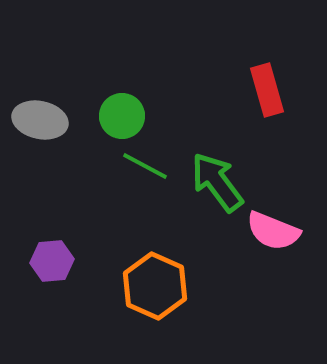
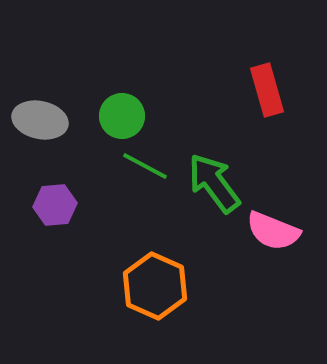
green arrow: moved 3 px left, 1 px down
purple hexagon: moved 3 px right, 56 px up
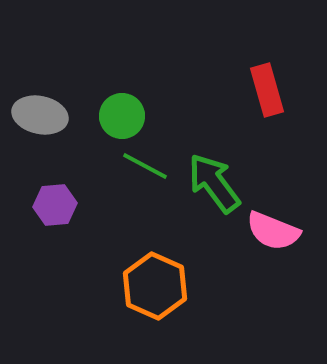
gray ellipse: moved 5 px up
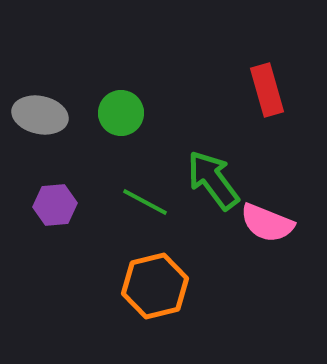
green circle: moved 1 px left, 3 px up
green line: moved 36 px down
green arrow: moved 1 px left, 3 px up
pink semicircle: moved 6 px left, 8 px up
orange hexagon: rotated 22 degrees clockwise
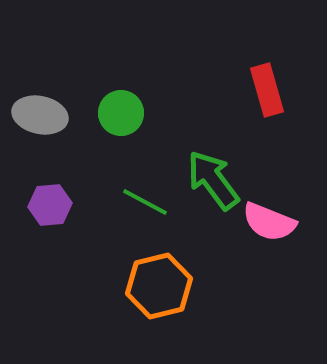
purple hexagon: moved 5 px left
pink semicircle: moved 2 px right, 1 px up
orange hexagon: moved 4 px right
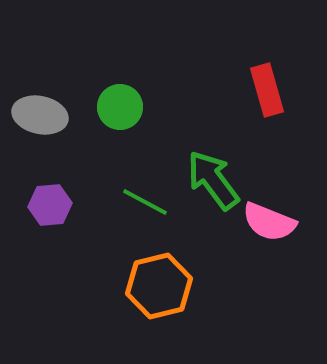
green circle: moved 1 px left, 6 px up
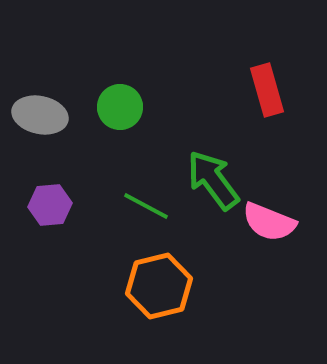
green line: moved 1 px right, 4 px down
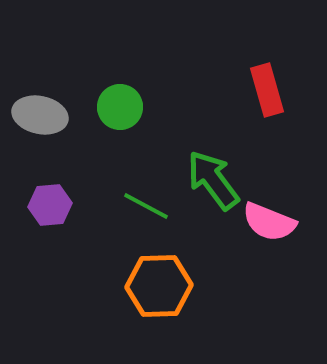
orange hexagon: rotated 12 degrees clockwise
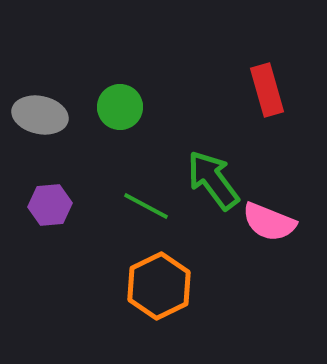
orange hexagon: rotated 24 degrees counterclockwise
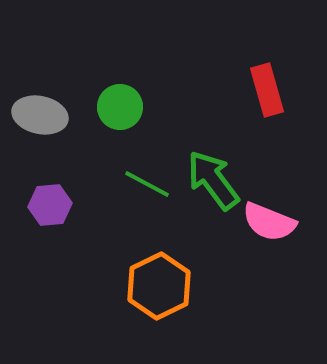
green line: moved 1 px right, 22 px up
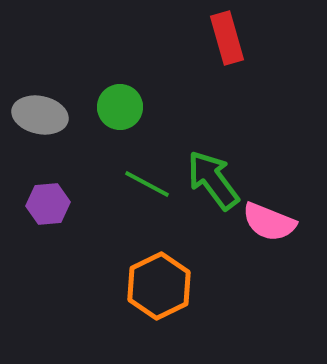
red rectangle: moved 40 px left, 52 px up
purple hexagon: moved 2 px left, 1 px up
